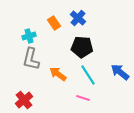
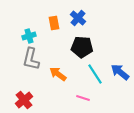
orange rectangle: rotated 24 degrees clockwise
cyan line: moved 7 px right, 1 px up
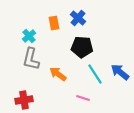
cyan cross: rotated 24 degrees counterclockwise
red cross: rotated 30 degrees clockwise
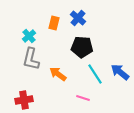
orange rectangle: rotated 24 degrees clockwise
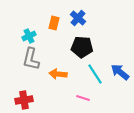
cyan cross: rotated 16 degrees clockwise
orange arrow: rotated 30 degrees counterclockwise
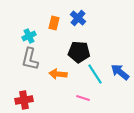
black pentagon: moved 3 px left, 5 px down
gray L-shape: moved 1 px left
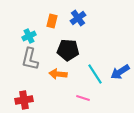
blue cross: rotated 14 degrees clockwise
orange rectangle: moved 2 px left, 2 px up
black pentagon: moved 11 px left, 2 px up
blue arrow: rotated 72 degrees counterclockwise
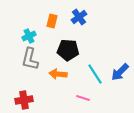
blue cross: moved 1 px right, 1 px up
blue arrow: rotated 12 degrees counterclockwise
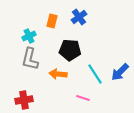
black pentagon: moved 2 px right
